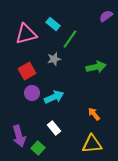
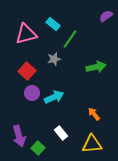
red square: rotated 18 degrees counterclockwise
white rectangle: moved 7 px right, 5 px down
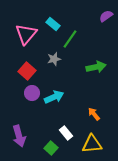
pink triangle: rotated 35 degrees counterclockwise
white rectangle: moved 5 px right
green square: moved 13 px right
